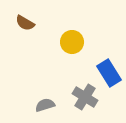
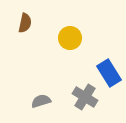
brown semicircle: rotated 108 degrees counterclockwise
yellow circle: moved 2 px left, 4 px up
gray semicircle: moved 4 px left, 4 px up
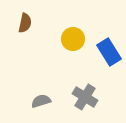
yellow circle: moved 3 px right, 1 px down
blue rectangle: moved 21 px up
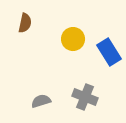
gray cross: rotated 10 degrees counterclockwise
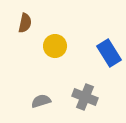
yellow circle: moved 18 px left, 7 px down
blue rectangle: moved 1 px down
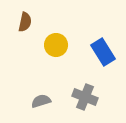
brown semicircle: moved 1 px up
yellow circle: moved 1 px right, 1 px up
blue rectangle: moved 6 px left, 1 px up
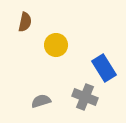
blue rectangle: moved 1 px right, 16 px down
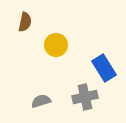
gray cross: rotated 35 degrees counterclockwise
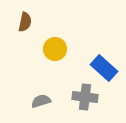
yellow circle: moved 1 px left, 4 px down
blue rectangle: rotated 16 degrees counterclockwise
gray cross: rotated 20 degrees clockwise
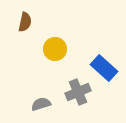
gray cross: moved 7 px left, 5 px up; rotated 30 degrees counterclockwise
gray semicircle: moved 3 px down
